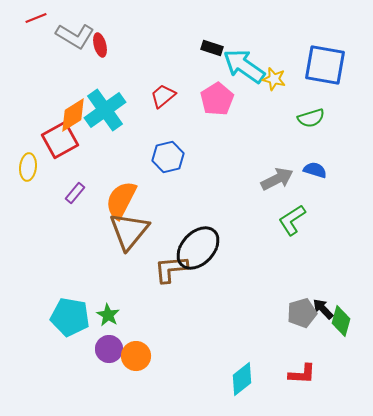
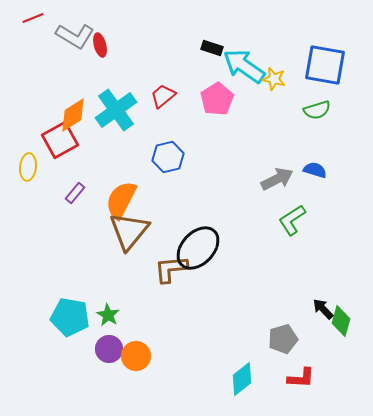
red line: moved 3 px left
cyan cross: moved 11 px right
green semicircle: moved 6 px right, 8 px up
gray pentagon: moved 19 px left, 26 px down
red L-shape: moved 1 px left, 4 px down
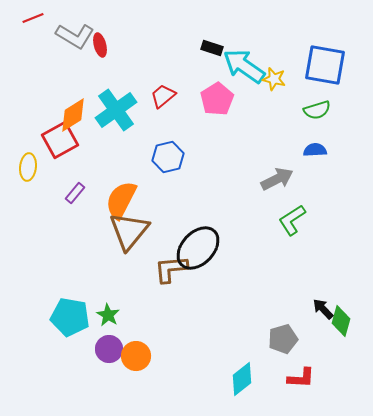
blue semicircle: moved 20 px up; rotated 20 degrees counterclockwise
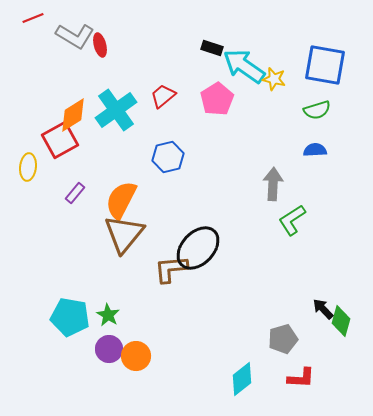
gray arrow: moved 4 px left, 5 px down; rotated 60 degrees counterclockwise
brown triangle: moved 5 px left, 3 px down
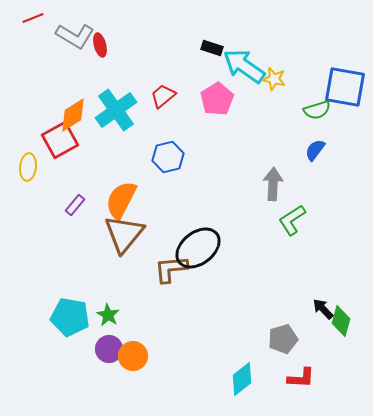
blue square: moved 20 px right, 22 px down
blue semicircle: rotated 50 degrees counterclockwise
purple rectangle: moved 12 px down
black ellipse: rotated 9 degrees clockwise
orange circle: moved 3 px left
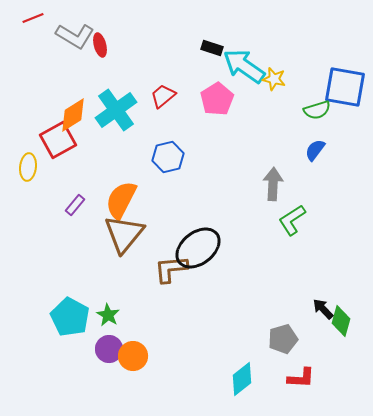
red square: moved 2 px left
cyan pentagon: rotated 18 degrees clockwise
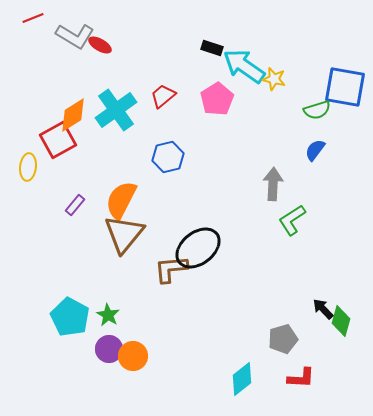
red ellipse: rotated 45 degrees counterclockwise
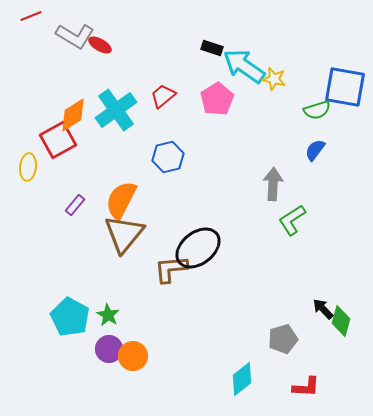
red line: moved 2 px left, 2 px up
red L-shape: moved 5 px right, 9 px down
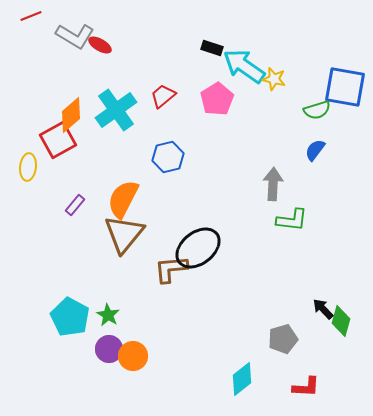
orange diamond: moved 2 px left; rotated 9 degrees counterclockwise
orange semicircle: moved 2 px right, 1 px up
green L-shape: rotated 140 degrees counterclockwise
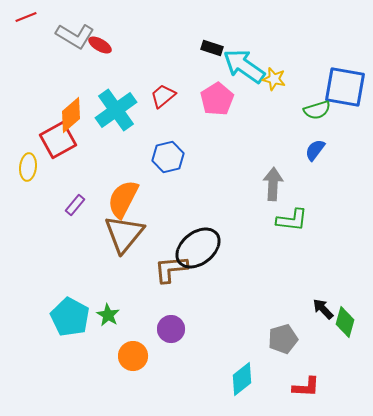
red line: moved 5 px left, 1 px down
green diamond: moved 4 px right, 1 px down
purple circle: moved 62 px right, 20 px up
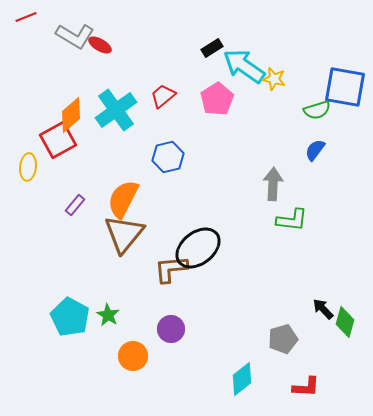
black rectangle: rotated 50 degrees counterclockwise
